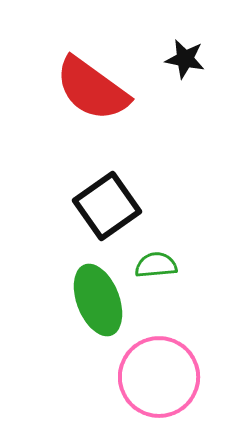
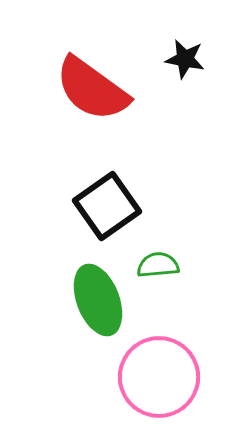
green semicircle: moved 2 px right
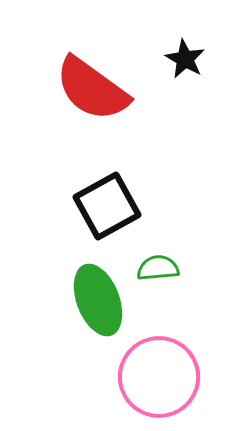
black star: rotated 18 degrees clockwise
black square: rotated 6 degrees clockwise
green semicircle: moved 3 px down
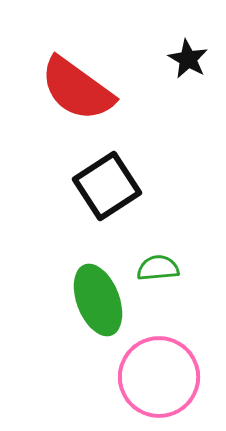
black star: moved 3 px right
red semicircle: moved 15 px left
black square: moved 20 px up; rotated 4 degrees counterclockwise
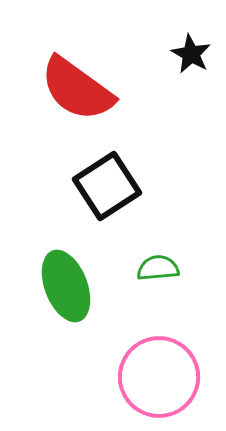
black star: moved 3 px right, 5 px up
green ellipse: moved 32 px left, 14 px up
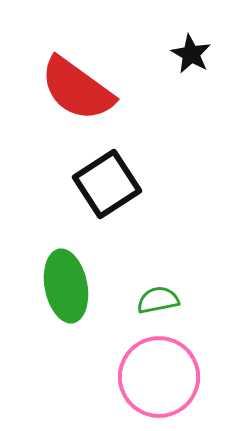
black square: moved 2 px up
green semicircle: moved 32 px down; rotated 6 degrees counterclockwise
green ellipse: rotated 10 degrees clockwise
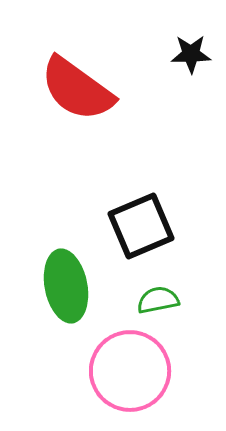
black star: rotated 30 degrees counterclockwise
black square: moved 34 px right, 42 px down; rotated 10 degrees clockwise
pink circle: moved 29 px left, 6 px up
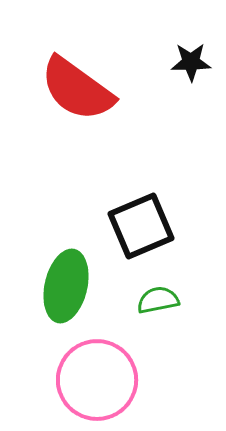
black star: moved 8 px down
green ellipse: rotated 24 degrees clockwise
pink circle: moved 33 px left, 9 px down
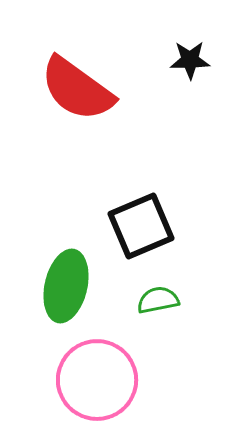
black star: moved 1 px left, 2 px up
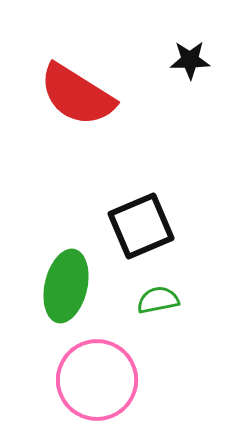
red semicircle: moved 6 px down; rotated 4 degrees counterclockwise
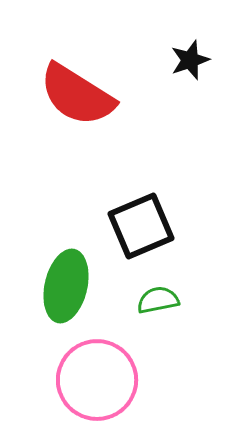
black star: rotated 18 degrees counterclockwise
